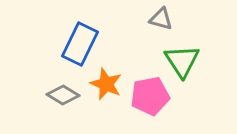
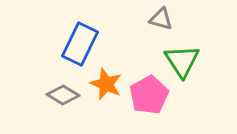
pink pentagon: moved 1 px left, 1 px up; rotated 18 degrees counterclockwise
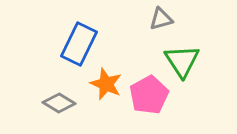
gray triangle: rotated 30 degrees counterclockwise
blue rectangle: moved 1 px left
gray diamond: moved 4 px left, 8 px down
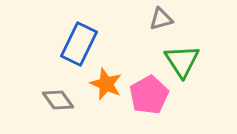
gray diamond: moved 1 px left, 3 px up; rotated 24 degrees clockwise
